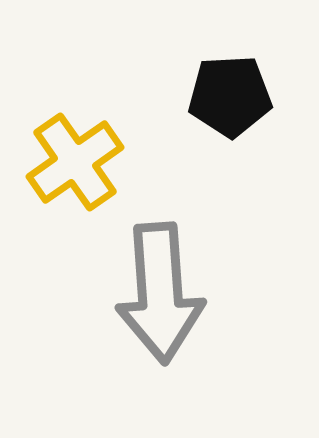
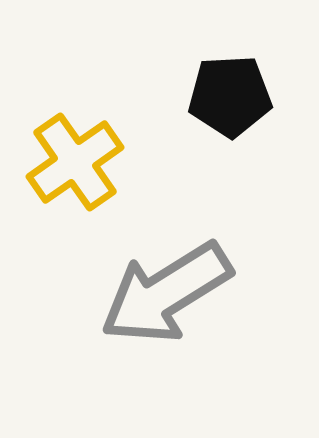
gray arrow: moved 6 px right; rotated 62 degrees clockwise
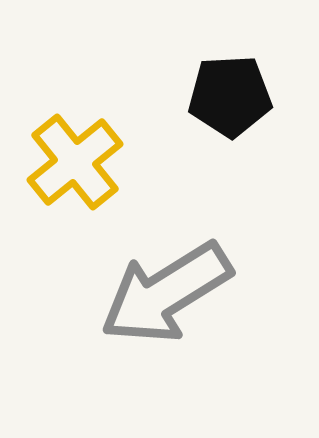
yellow cross: rotated 4 degrees counterclockwise
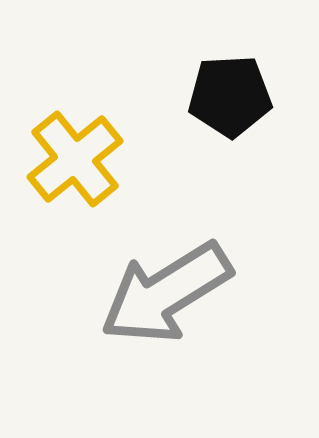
yellow cross: moved 3 px up
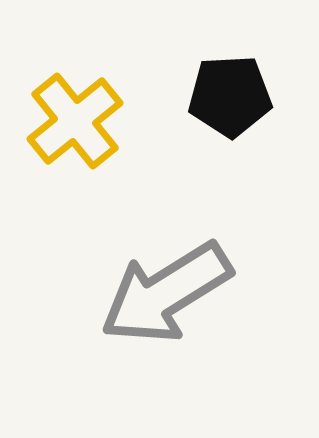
yellow cross: moved 38 px up
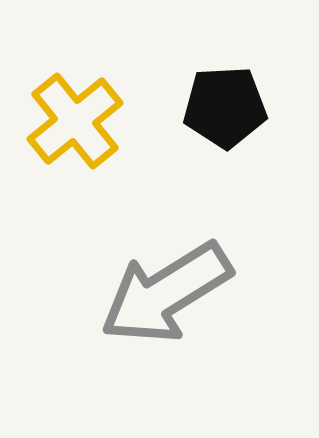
black pentagon: moved 5 px left, 11 px down
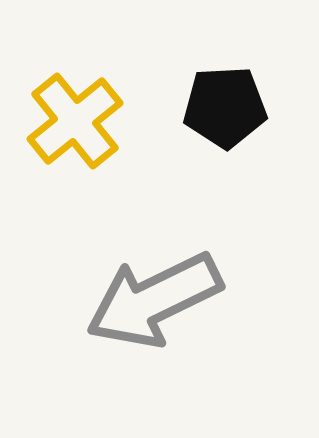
gray arrow: moved 12 px left, 7 px down; rotated 6 degrees clockwise
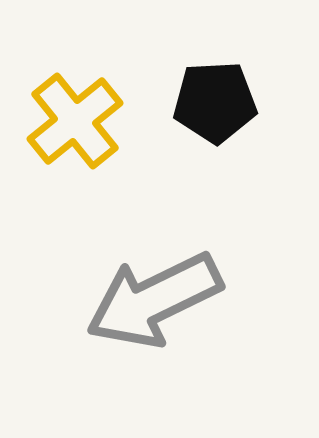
black pentagon: moved 10 px left, 5 px up
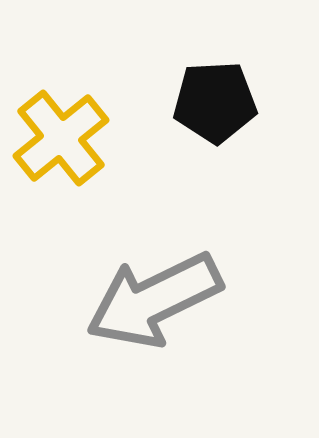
yellow cross: moved 14 px left, 17 px down
